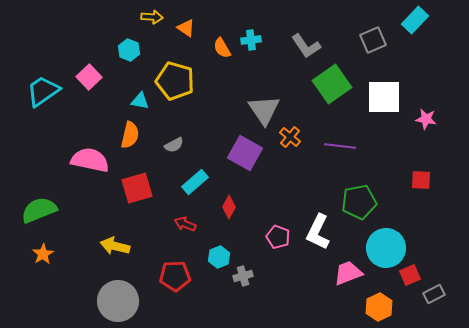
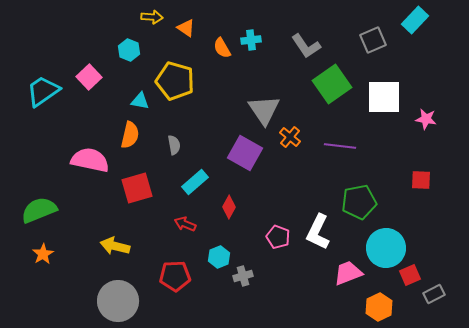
gray semicircle at (174, 145): rotated 72 degrees counterclockwise
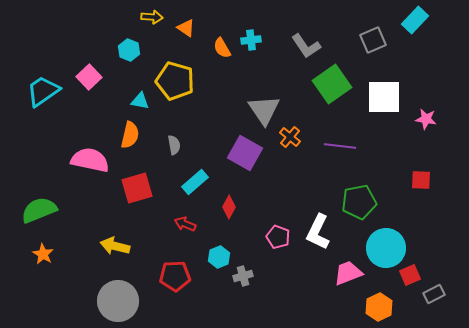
orange star at (43, 254): rotated 10 degrees counterclockwise
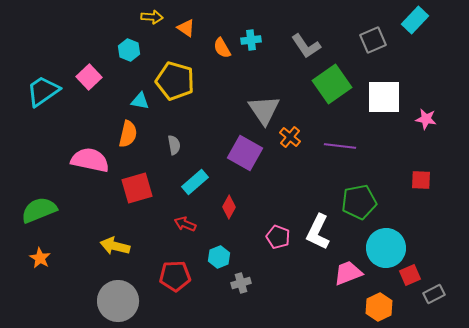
orange semicircle at (130, 135): moved 2 px left, 1 px up
orange star at (43, 254): moved 3 px left, 4 px down
gray cross at (243, 276): moved 2 px left, 7 px down
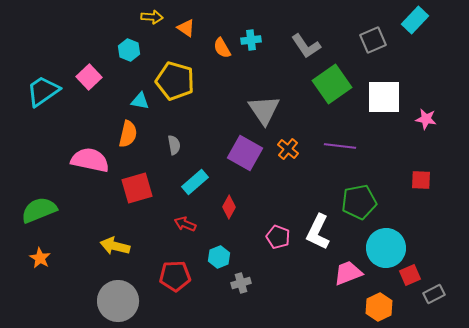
orange cross at (290, 137): moved 2 px left, 12 px down
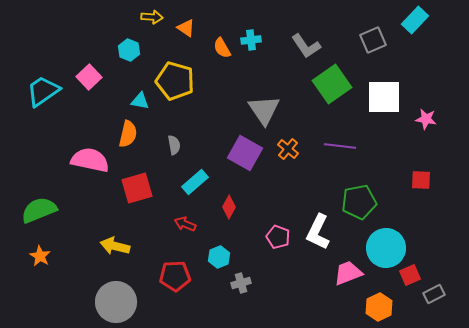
orange star at (40, 258): moved 2 px up
gray circle at (118, 301): moved 2 px left, 1 px down
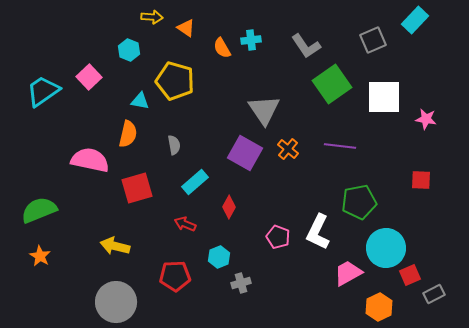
pink trapezoid at (348, 273): rotated 8 degrees counterclockwise
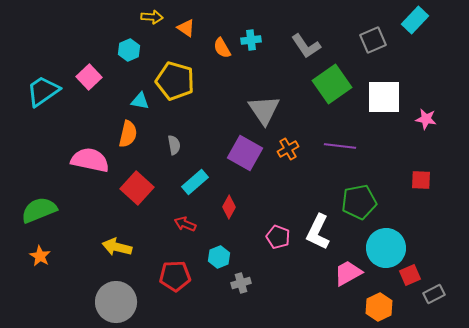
cyan hexagon at (129, 50): rotated 15 degrees clockwise
orange cross at (288, 149): rotated 20 degrees clockwise
red square at (137, 188): rotated 32 degrees counterclockwise
yellow arrow at (115, 246): moved 2 px right, 1 px down
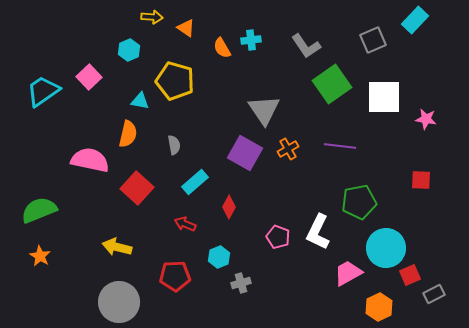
gray circle at (116, 302): moved 3 px right
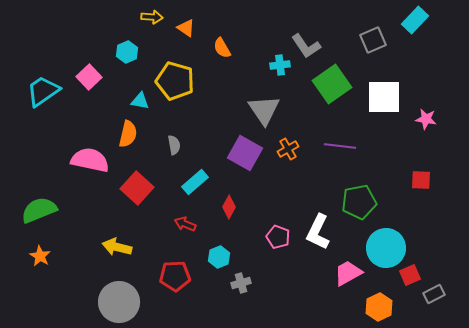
cyan cross at (251, 40): moved 29 px right, 25 px down
cyan hexagon at (129, 50): moved 2 px left, 2 px down
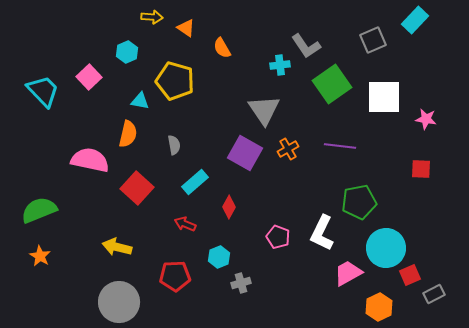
cyan trapezoid at (43, 91): rotated 81 degrees clockwise
red square at (421, 180): moved 11 px up
white L-shape at (318, 232): moved 4 px right, 1 px down
